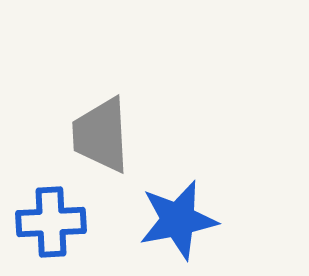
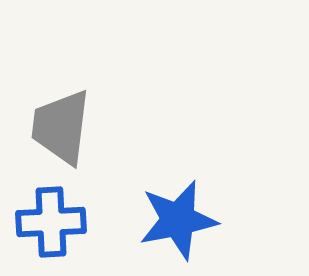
gray trapezoid: moved 40 px left, 8 px up; rotated 10 degrees clockwise
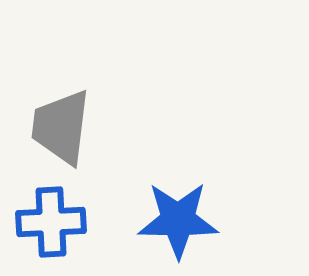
blue star: rotated 12 degrees clockwise
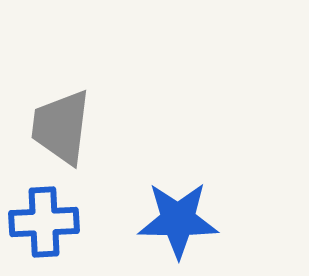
blue cross: moved 7 px left
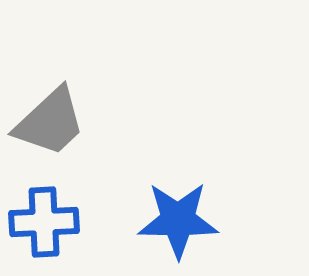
gray trapezoid: moved 11 px left, 5 px up; rotated 140 degrees counterclockwise
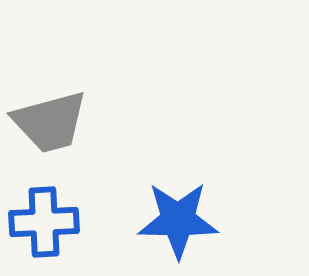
gray trapezoid: rotated 28 degrees clockwise
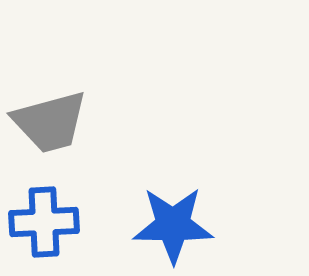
blue star: moved 5 px left, 5 px down
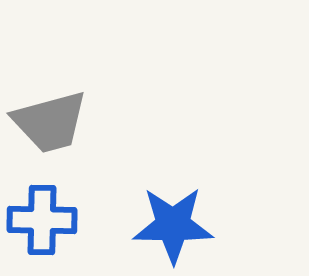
blue cross: moved 2 px left, 2 px up; rotated 4 degrees clockwise
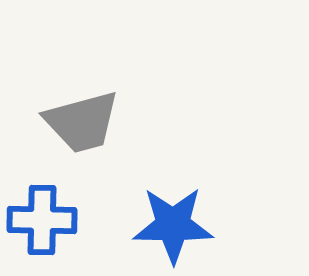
gray trapezoid: moved 32 px right
